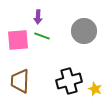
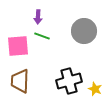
pink square: moved 6 px down
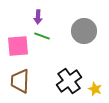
black cross: rotated 20 degrees counterclockwise
